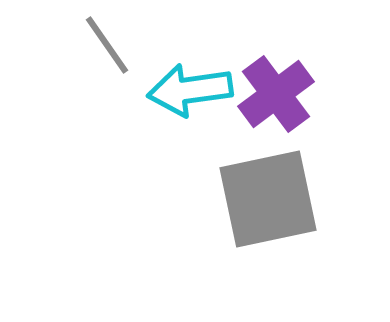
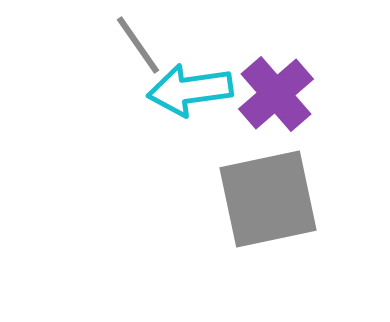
gray line: moved 31 px right
purple cross: rotated 4 degrees counterclockwise
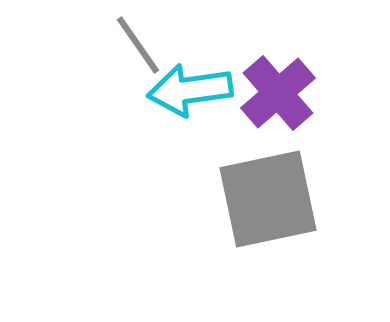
purple cross: moved 2 px right, 1 px up
